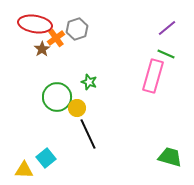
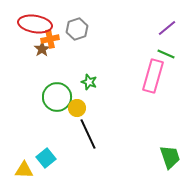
orange cross: moved 6 px left, 1 px down; rotated 24 degrees clockwise
green trapezoid: rotated 55 degrees clockwise
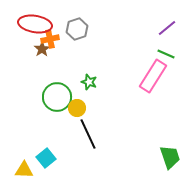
pink rectangle: rotated 16 degrees clockwise
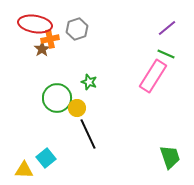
green circle: moved 1 px down
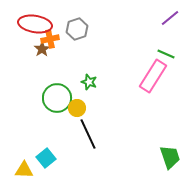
purple line: moved 3 px right, 10 px up
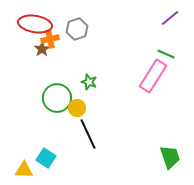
cyan square: rotated 18 degrees counterclockwise
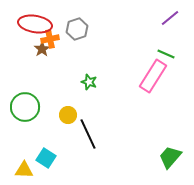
green circle: moved 32 px left, 9 px down
yellow circle: moved 9 px left, 7 px down
green trapezoid: rotated 120 degrees counterclockwise
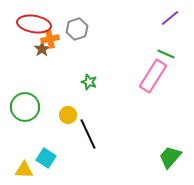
red ellipse: moved 1 px left
